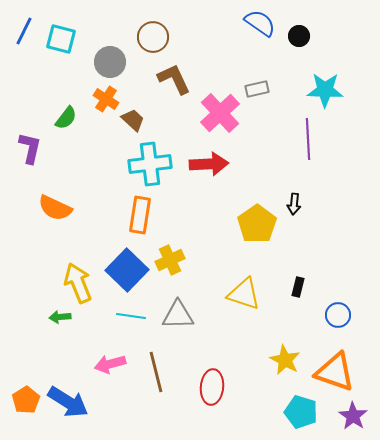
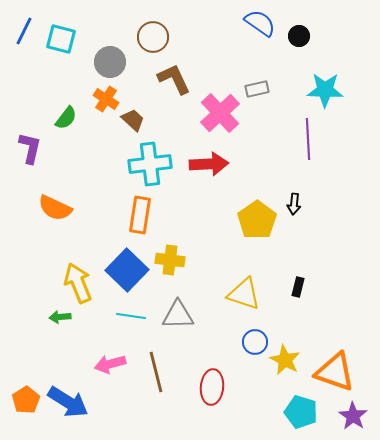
yellow pentagon: moved 4 px up
yellow cross: rotated 32 degrees clockwise
blue circle: moved 83 px left, 27 px down
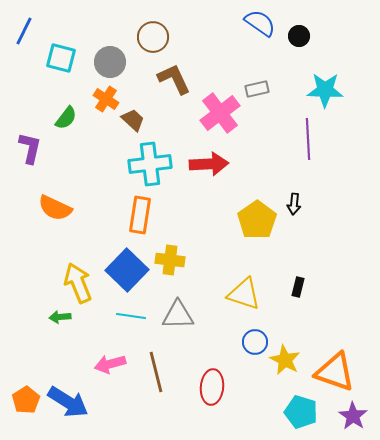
cyan square: moved 19 px down
pink cross: rotated 6 degrees clockwise
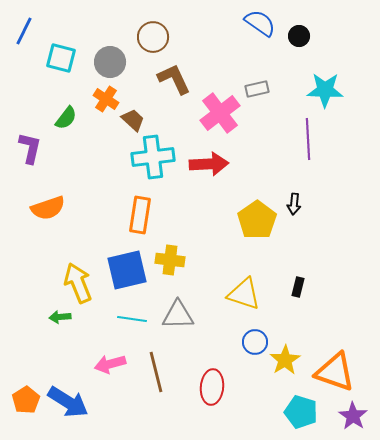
cyan cross: moved 3 px right, 7 px up
orange semicircle: moved 7 px left; rotated 44 degrees counterclockwise
blue square: rotated 33 degrees clockwise
cyan line: moved 1 px right, 3 px down
yellow star: rotated 12 degrees clockwise
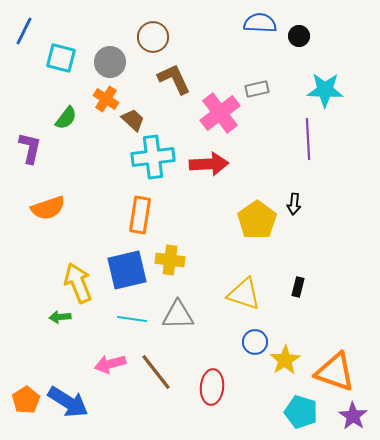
blue semicircle: rotated 32 degrees counterclockwise
brown line: rotated 24 degrees counterclockwise
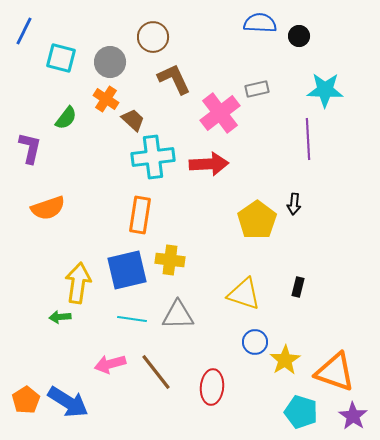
yellow arrow: rotated 30 degrees clockwise
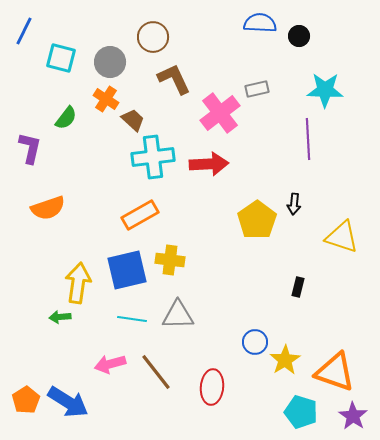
orange rectangle: rotated 51 degrees clockwise
yellow triangle: moved 98 px right, 57 px up
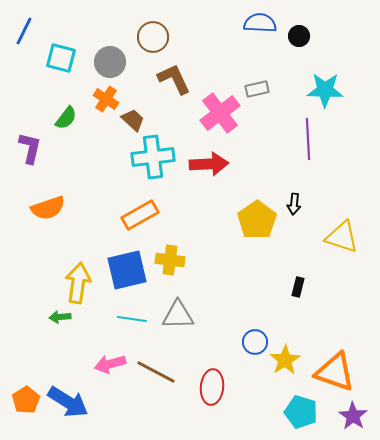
brown line: rotated 24 degrees counterclockwise
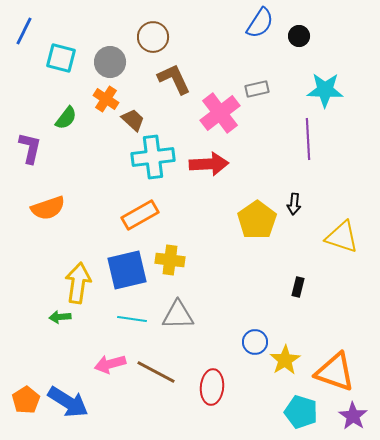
blue semicircle: rotated 120 degrees clockwise
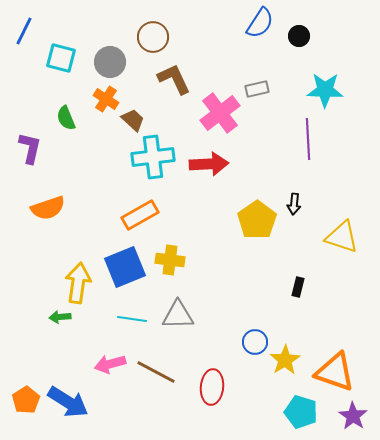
green semicircle: rotated 120 degrees clockwise
blue square: moved 2 px left, 3 px up; rotated 9 degrees counterclockwise
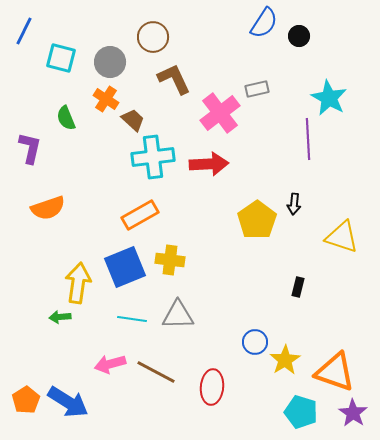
blue semicircle: moved 4 px right
cyan star: moved 4 px right, 8 px down; rotated 27 degrees clockwise
purple star: moved 3 px up
